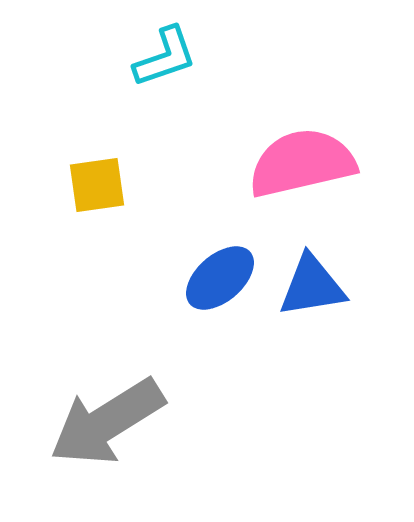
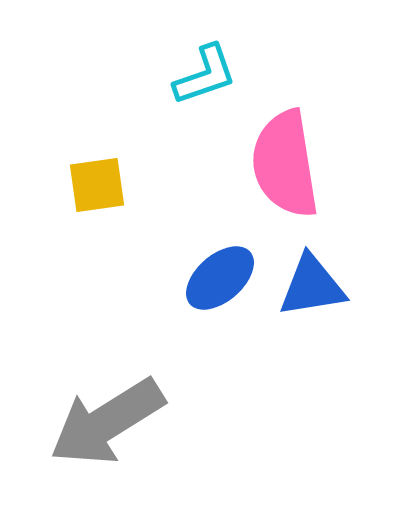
cyan L-shape: moved 40 px right, 18 px down
pink semicircle: moved 17 px left, 1 px down; rotated 86 degrees counterclockwise
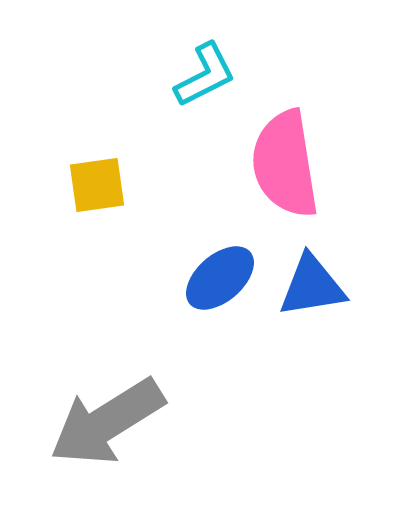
cyan L-shape: rotated 8 degrees counterclockwise
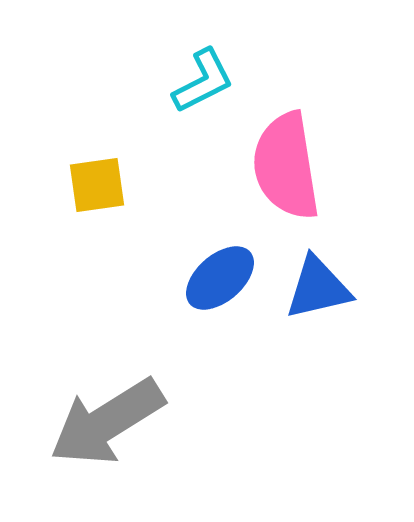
cyan L-shape: moved 2 px left, 6 px down
pink semicircle: moved 1 px right, 2 px down
blue triangle: moved 6 px right, 2 px down; rotated 4 degrees counterclockwise
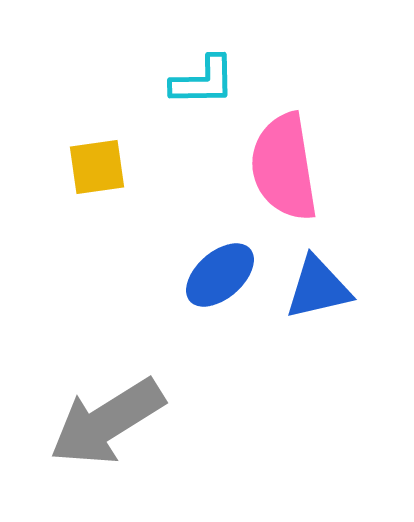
cyan L-shape: rotated 26 degrees clockwise
pink semicircle: moved 2 px left, 1 px down
yellow square: moved 18 px up
blue ellipse: moved 3 px up
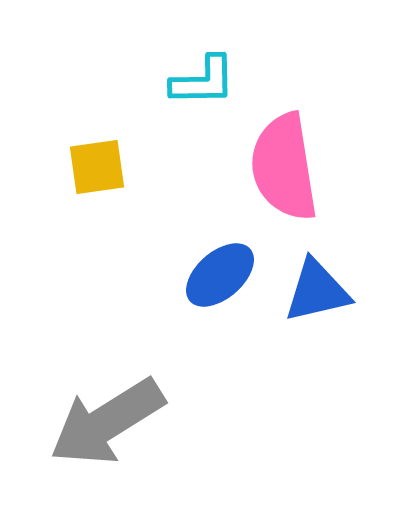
blue triangle: moved 1 px left, 3 px down
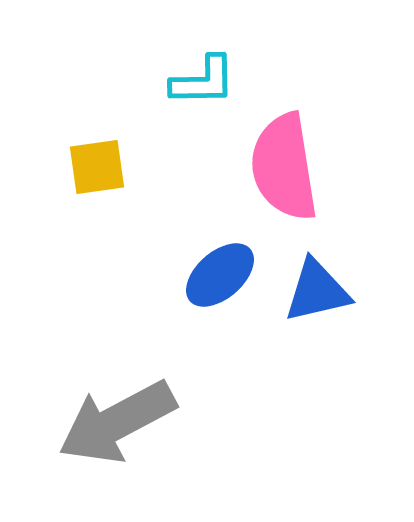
gray arrow: moved 10 px right; rotated 4 degrees clockwise
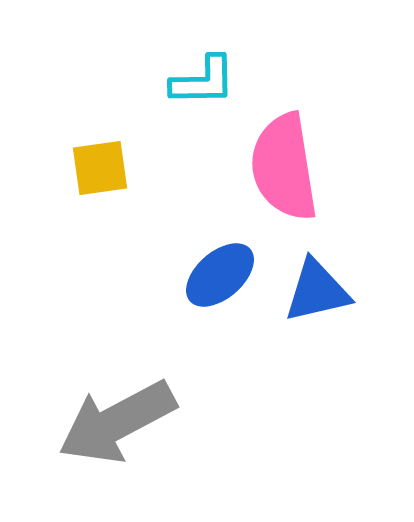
yellow square: moved 3 px right, 1 px down
